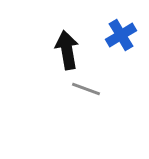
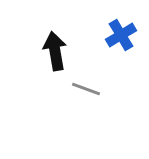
black arrow: moved 12 px left, 1 px down
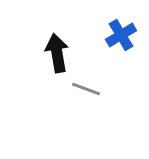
black arrow: moved 2 px right, 2 px down
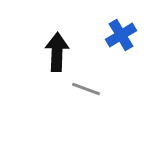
black arrow: moved 1 px up; rotated 12 degrees clockwise
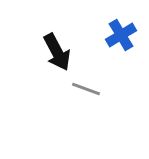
black arrow: rotated 150 degrees clockwise
